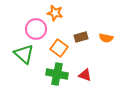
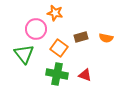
green triangle: rotated 10 degrees clockwise
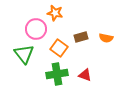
green cross: rotated 20 degrees counterclockwise
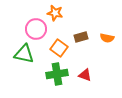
orange semicircle: moved 1 px right
green triangle: rotated 40 degrees counterclockwise
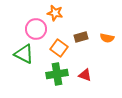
green triangle: rotated 15 degrees clockwise
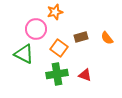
orange star: moved 1 px up; rotated 28 degrees counterclockwise
orange semicircle: rotated 40 degrees clockwise
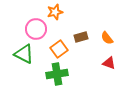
orange square: moved 1 px down; rotated 18 degrees clockwise
red triangle: moved 24 px right, 12 px up
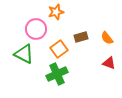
orange star: moved 1 px right
green cross: rotated 15 degrees counterclockwise
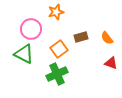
pink circle: moved 5 px left
red triangle: moved 2 px right
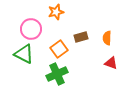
orange semicircle: rotated 40 degrees clockwise
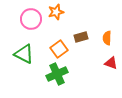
pink circle: moved 10 px up
